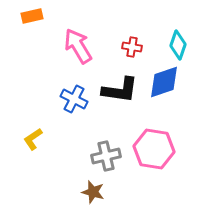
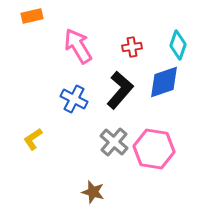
red cross: rotated 18 degrees counterclockwise
black L-shape: rotated 57 degrees counterclockwise
gray cross: moved 8 px right, 14 px up; rotated 36 degrees counterclockwise
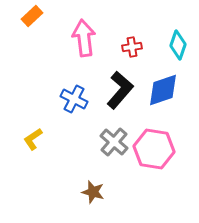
orange rectangle: rotated 30 degrees counterclockwise
pink arrow: moved 6 px right, 8 px up; rotated 24 degrees clockwise
blue diamond: moved 1 px left, 8 px down
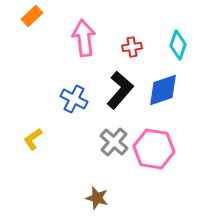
brown star: moved 4 px right, 6 px down
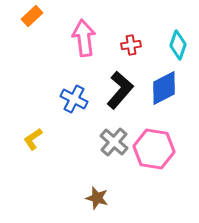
red cross: moved 1 px left, 2 px up
blue diamond: moved 1 px right, 2 px up; rotated 9 degrees counterclockwise
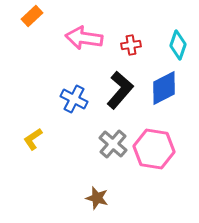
pink arrow: rotated 75 degrees counterclockwise
gray cross: moved 1 px left, 2 px down
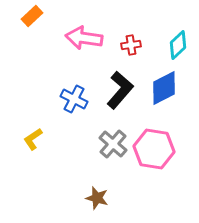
cyan diamond: rotated 28 degrees clockwise
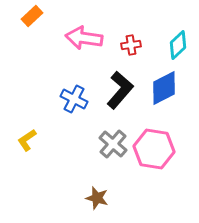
yellow L-shape: moved 6 px left, 1 px down
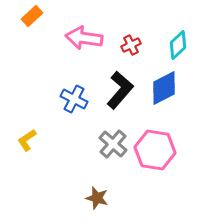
red cross: rotated 18 degrees counterclockwise
pink hexagon: moved 1 px right, 1 px down
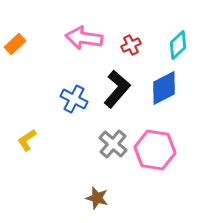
orange rectangle: moved 17 px left, 28 px down
black L-shape: moved 3 px left, 1 px up
